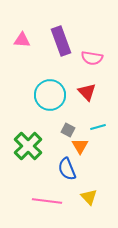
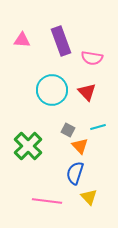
cyan circle: moved 2 px right, 5 px up
orange triangle: rotated 12 degrees counterclockwise
blue semicircle: moved 8 px right, 4 px down; rotated 40 degrees clockwise
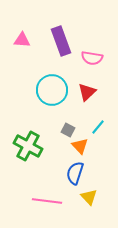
red triangle: rotated 30 degrees clockwise
cyan line: rotated 35 degrees counterclockwise
green cross: rotated 16 degrees counterclockwise
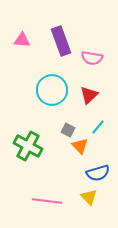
red triangle: moved 2 px right, 3 px down
blue semicircle: moved 23 px right; rotated 125 degrees counterclockwise
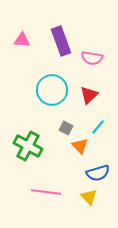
gray square: moved 2 px left, 2 px up
pink line: moved 1 px left, 9 px up
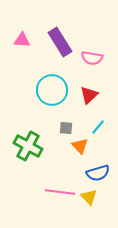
purple rectangle: moved 1 px left, 1 px down; rotated 12 degrees counterclockwise
gray square: rotated 24 degrees counterclockwise
pink line: moved 14 px right
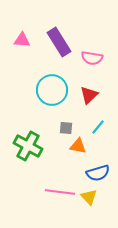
purple rectangle: moved 1 px left
orange triangle: moved 2 px left; rotated 36 degrees counterclockwise
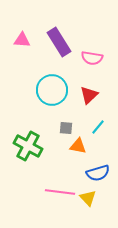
yellow triangle: moved 1 px left, 1 px down
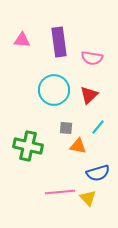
purple rectangle: rotated 24 degrees clockwise
cyan circle: moved 2 px right
green cross: rotated 16 degrees counterclockwise
pink line: rotated 12 degrees counterclockwise
